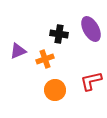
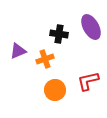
purple ellipse: moved 2 px up
red L-shape: moved 3 px left
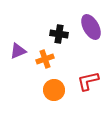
orange circle: moved 1 px left
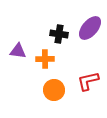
purple ellipse: moved 1 px left, 1 px down; rotated 70 degrees clockwise
purple triangle: rotated 30 degrees clockwise
orange cross: rotated 18 degrees clockwise
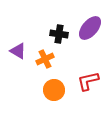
purple triangle: rotated 24 degrees clockwise
orange cross: rotated 24 degrees counterclockwise
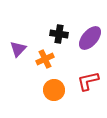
purple ellipse: moved 10 px down
purple triangle: moved 2 px up; rotated 42 degrees clockwise
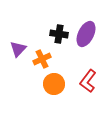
purple ellipse: moved 4 px left, 4 px up; rotated 15 degrees counterclockwise
orange cross: moved 3 px left
red L-shape: rotated 40 degrees counterclockwise
orange circle: moved 6 px up
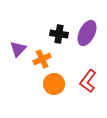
purple ellipse: moved 1 px right, 1 px up
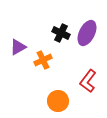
black cross: moved 2 px right, 1 px up; rotated 18 degrees clockwise
purple triangle: moved 2 px up; rotated 18 degrees clockwise
orange cross: moved 1 px right, 1 px down
orange circle: moved 4 px right, 17 px down
